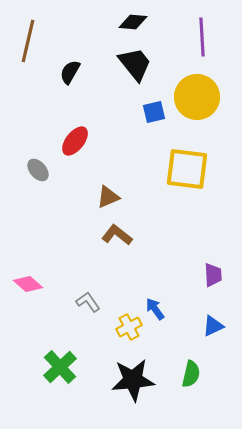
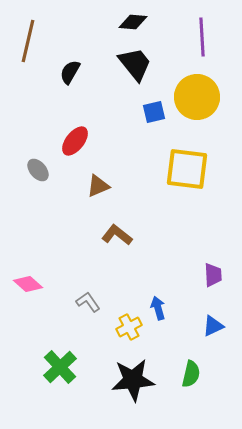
brown triangle: moved 10 px left, 11 px up
blue arrow: moved 3 px right, 1 px up; rotated 20 degrees clockwise
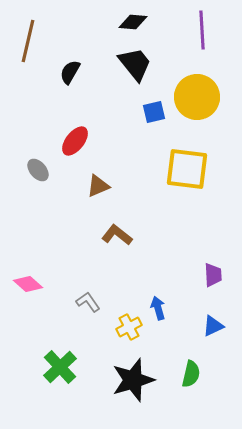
purple line: moved 7 px up
black star: rotated 12 degrees counterclockwise
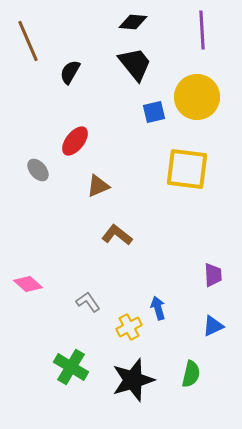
brown line: rotated 36 degrees counterclockwise
green cross: moved 11 px right; rotated 16 degrees counterclockwise
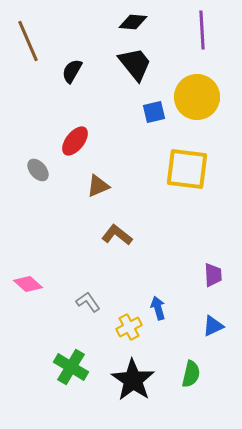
black semicircle: moved 2 px right, 1 px up
black star: rotated 21 degrees counterclockwise
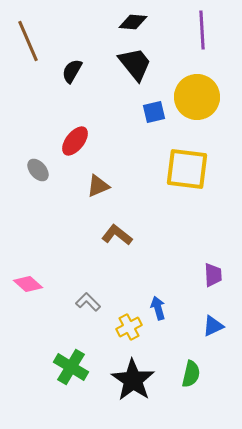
gray L-shape: rotated 10 degrees counterclockwise
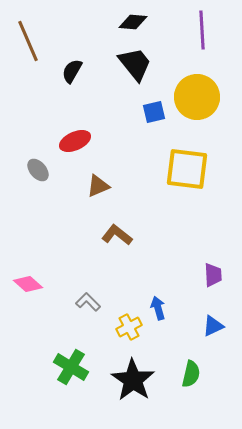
red ellipse: rotated 28 degrees clockwise
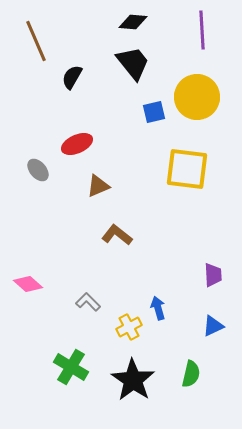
brown line: moved 8 px right
black trapezoid: moved 2 px left, 1 px up
black semicircle: moved 6 px down
red ellipse: moved 2 px right, 3 px down
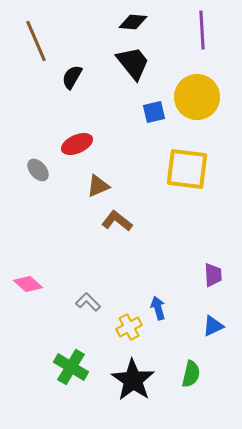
brown L-shape: moved 14 px up
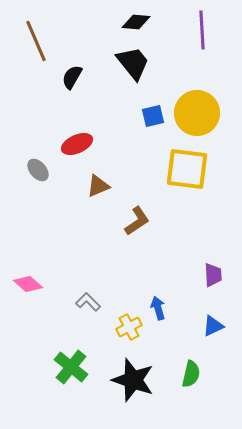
black diamond: moved 3 px right
yellow circle: moved 16 px down
blue square: moved 1 px left, 4 px down
brown L-shape: moved 20 px right; rotated 108 degrees clockwise
green cross: rotated 8 degrees clockwise
black star: rotated 15 degrees counterclockwise
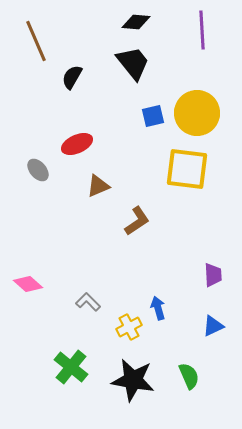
green semicircle: moved 2 px left, 2 px down; rotated 36 degrees counterclockwise
black star: rotated 9 degrees counterclockwise
